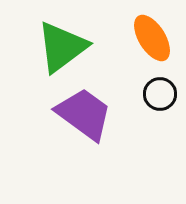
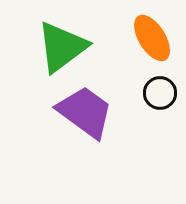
black circle: moved 1 px up
purple trapezoid: moved 1 px right, 2 px up
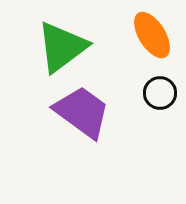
orange ellipse: moved 3 px up
purple trapezoid: moved 3 px left
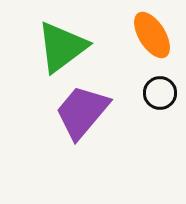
purple trapezoid: rotated 86 degrees counterclockwise
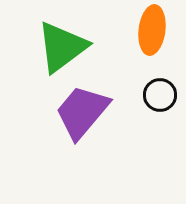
orange ellipse: moved 5 px up; rotated 39 degrees clockwise
black circle: moved 2 px down
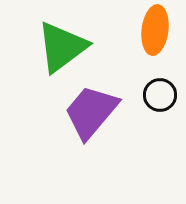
orange ellipse: moved 3 px right
purple trapezoid: moved 9 px right
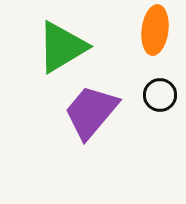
green triangle: rotated 6 degrees clockwise
